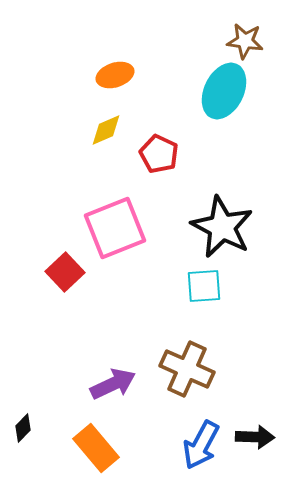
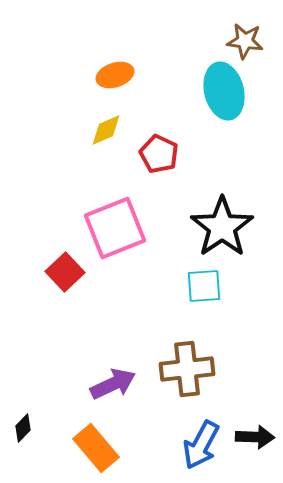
cyan ellipse: rotated 40 degrees counterclockwise
black star: rotated 10 degrees clockwise
brown cross: rotated 30 degrees counterclockwise
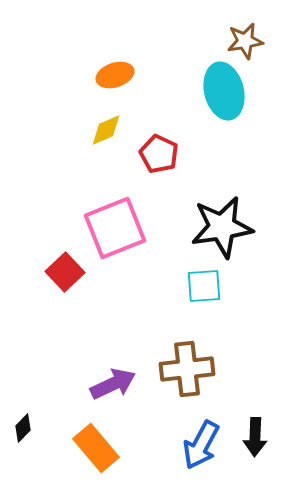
brown star: rotated 18 degrees counterclockwise
black star: rotated 26 degrees clockwise
black arrow: rotated 90 degrees clockwise
